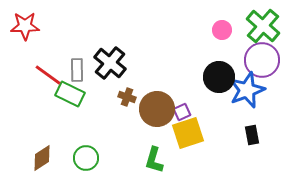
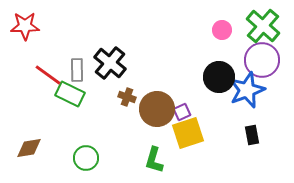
brown diamond: moved 13 px left, 10 px up; rotated 24 degrees clockwise
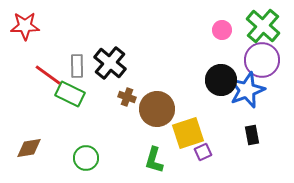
gray rectangle: moved 4 px up
black circle: moved 2 px right, 3 px down
purple square: moved 21 px right, 40 px down
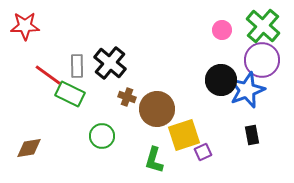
yellow square: moved 4 px left, 2 px down
green circle: moved 16 px right, 22 px up
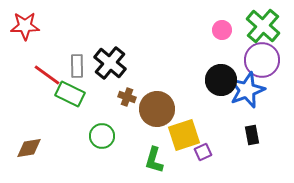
red line: moved 1 px left
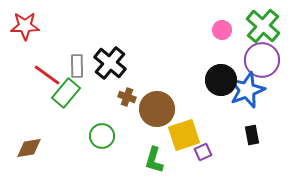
green rectangle: moved 4 px left, 1 px up; rotated 76 degrees counterclockwise
